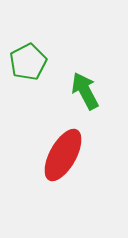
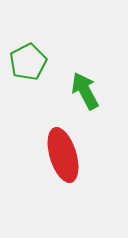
red ellipse: rotated 46 degrees counterclockwise
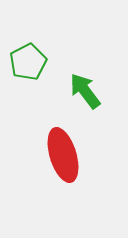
green arrow: rotated 9 degrees counterclockwise
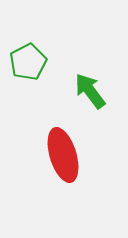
green arrow: moved 5 px right
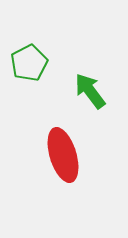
green pentagon: moved 1 px right, 1 px down
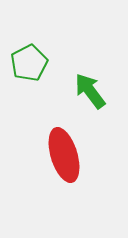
red ellipse: moved 1 px right
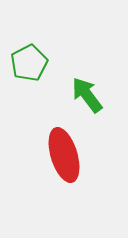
green arrow: moved 3 px left, 4 px down
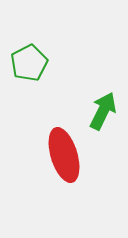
green arrow: moved 16 px right, 16 px down; rotated 63 degrees clockwise
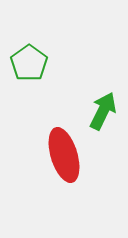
green pentagon: rotated 9 degrees counterclockwise
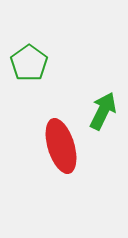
red ellipse: moved 3 px left, 9 px up
